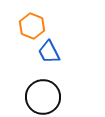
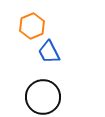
orange hexagon: rotated 15 degrees clockwise
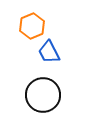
black circle: moved 2 px up
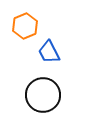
orange hexagon: moved 7 px left
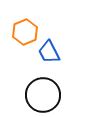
orange hexagon: moved 6 px down
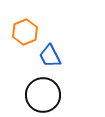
blue trapezoid: moved 1 px right, 4 px down
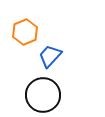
blue trapezoid: rotated 70 degrees clockwise
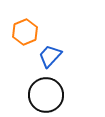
black circle: moved 3 px right
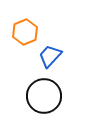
black circle: moved 2 px left, 1 px down
